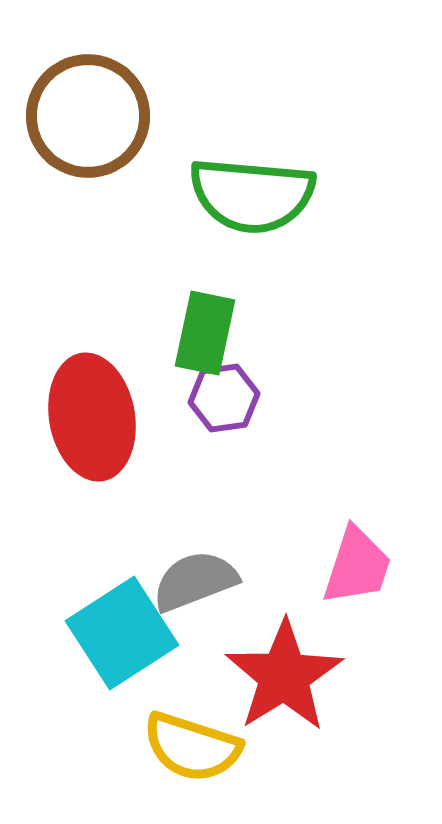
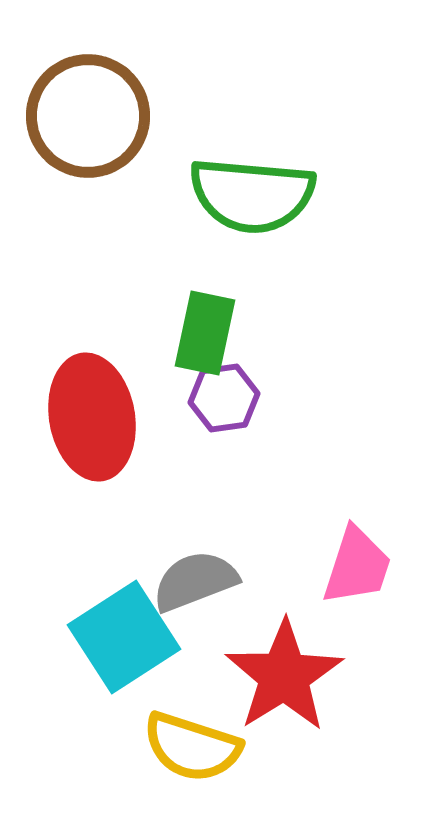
cyan square: moved 2 px right, 4 px down
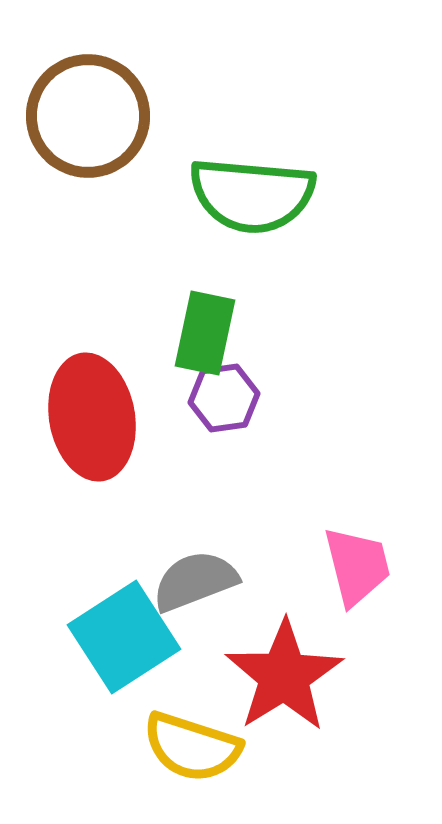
pink trapezoid: rotated 32 degrees counterclockwise
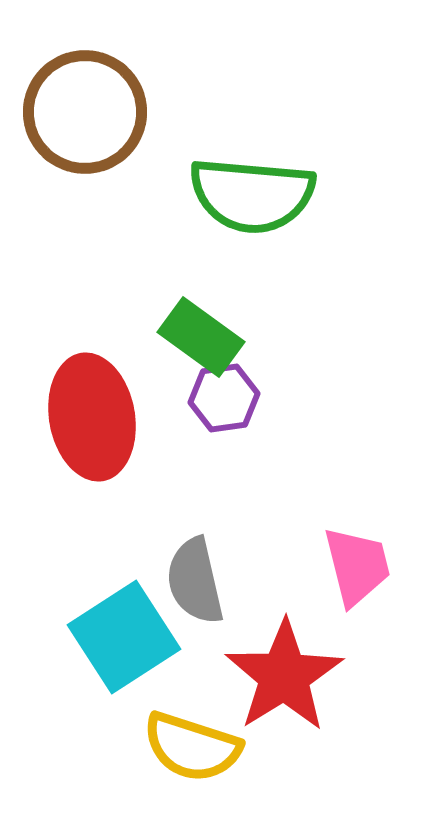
brown circle: moved 3 px left, 4 px up
green rectangle: moved 4 px left, 4 px down; rotated 66 degrees counterclockwise
gray semicircle: rotated 82 degrees counterclockwise
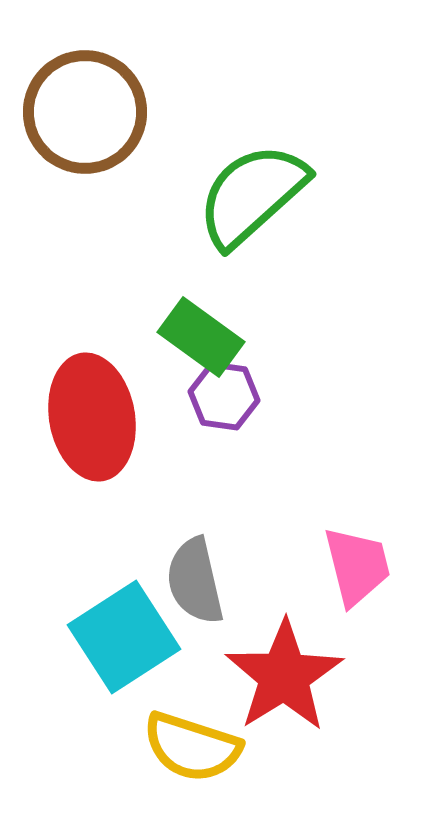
green semicircle: rotated 133 degrees clockwise
purple hexagon: moved 2 px up; rotated 16 degrees clockwise
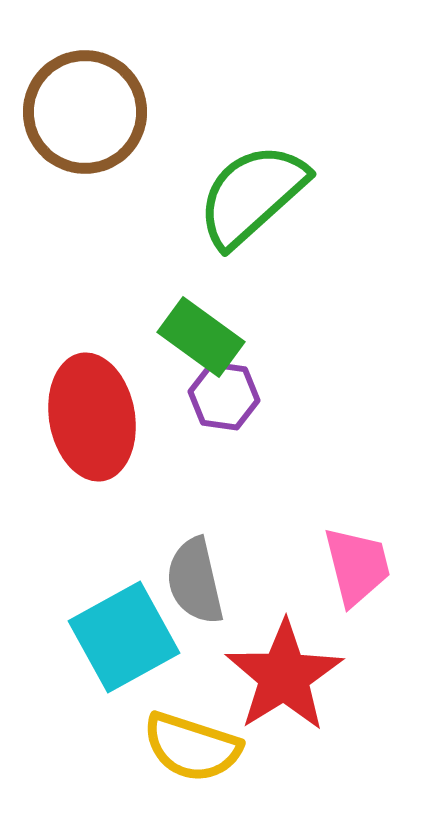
cyan square: rotated 4 degrees clockwise
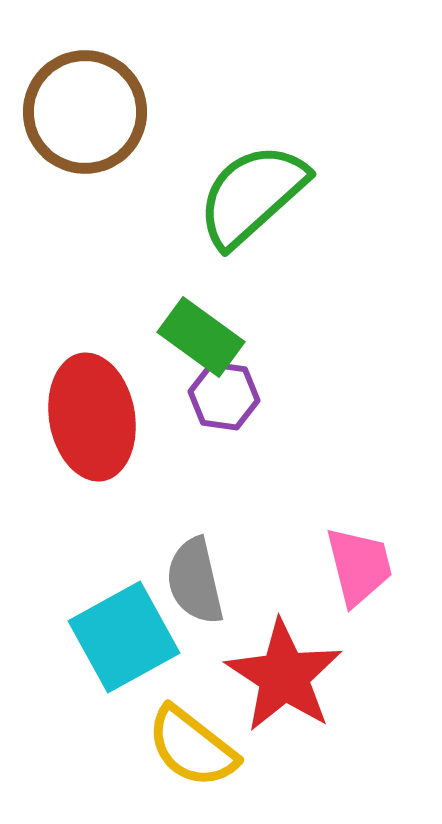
pink trapezoid: moved 2 px right
red star: rotated 7 degrees counterclockwise
yellow semicircle: rotated 20 degrees clockwise
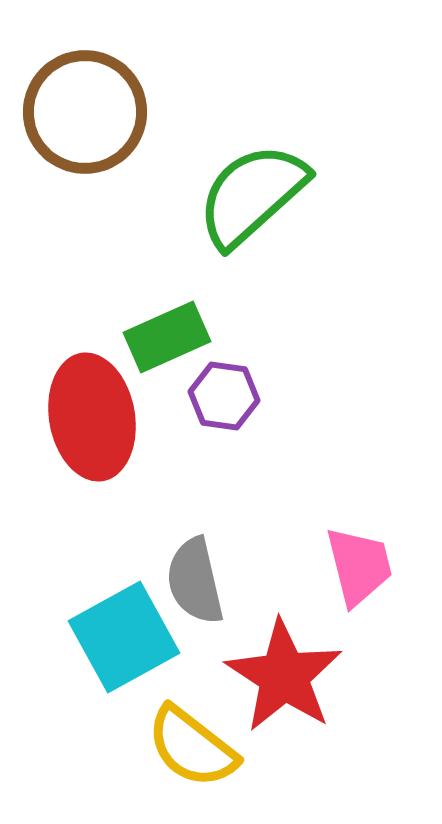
green rectangle: moved 34 px left; rotated 60 degrees counterclockwise
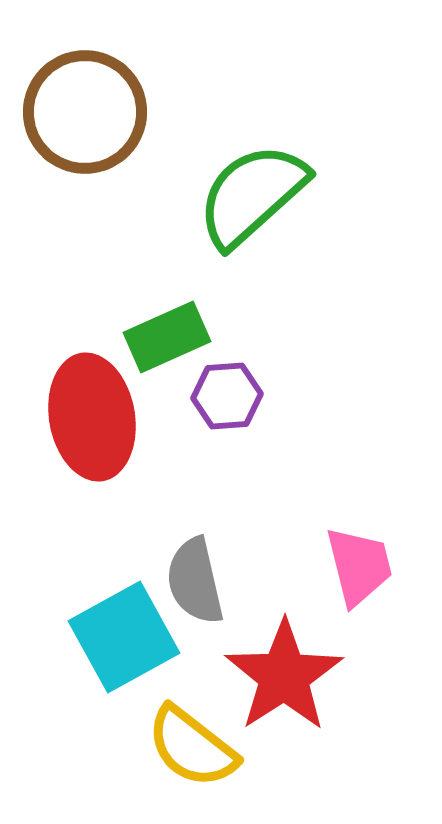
purple hexagon: moved 3 px right; rotated 12 degrees counterclockwise
red star: rotated 6 degrees clockwise
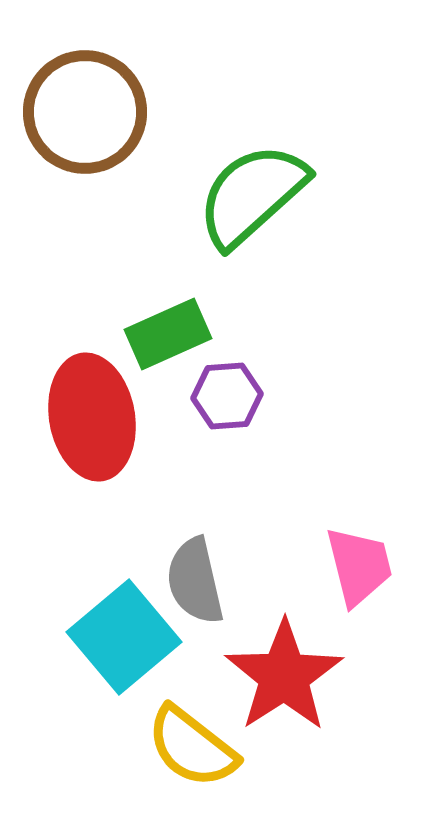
green rectangle: moved 1 px right, 3 px up
cyan square: rotated 11 degrees counterclockwise
